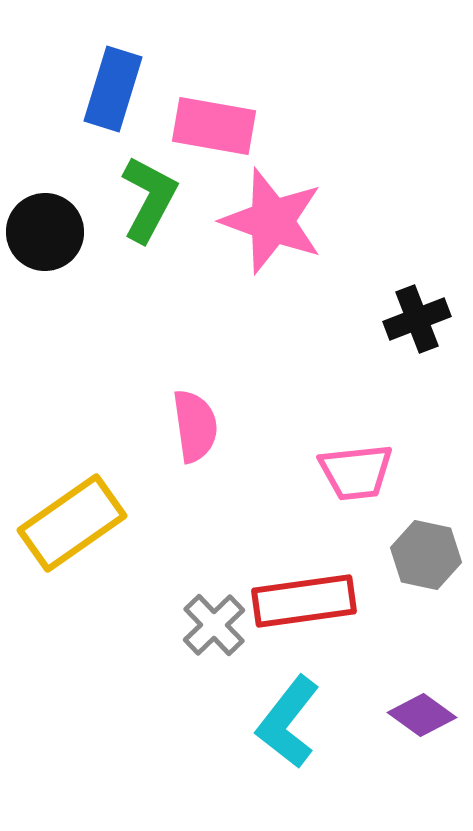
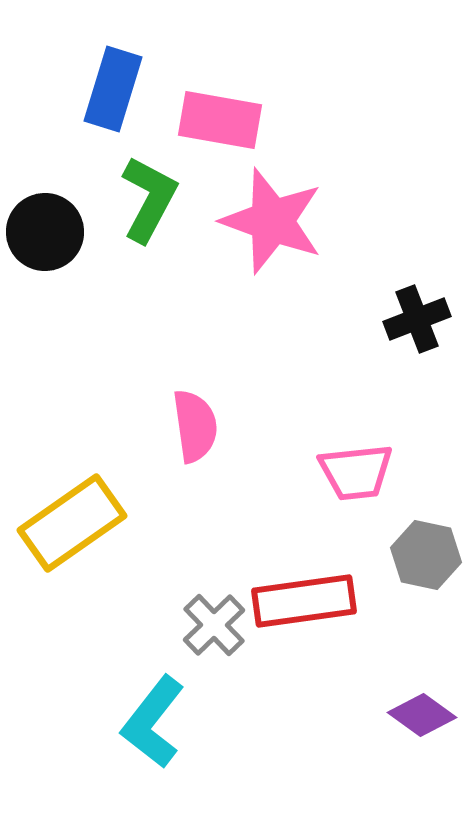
pink rectangle: moved 6 px right, 6 px up
cyan L-shape: moved 135 px left
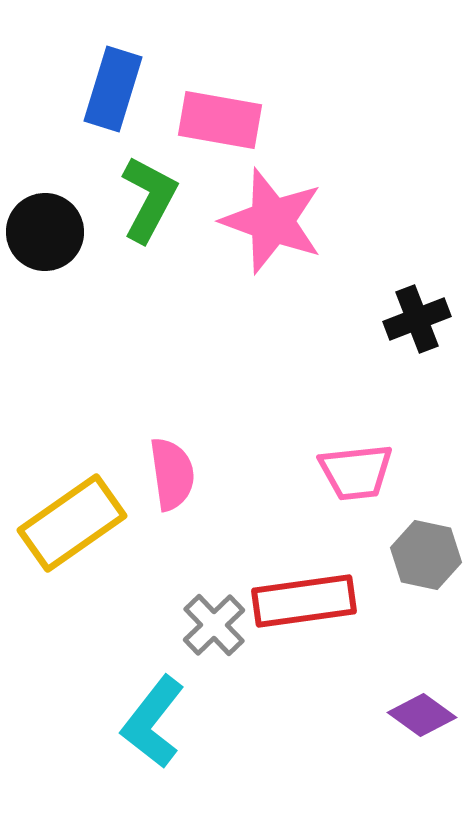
pink semicircle: moved 23 px left, 48 px down
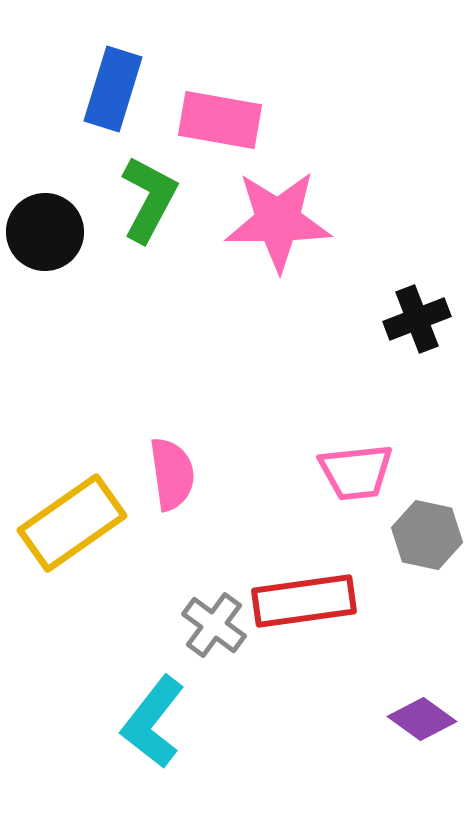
pink star: moved 6 px right; rotated 20 degrees counterclockwise
gray hexagon: moved 1 px right, 20 px up
gray cross: rotated 10 degrees counterclockwise
purple diamond: moved 4 px down
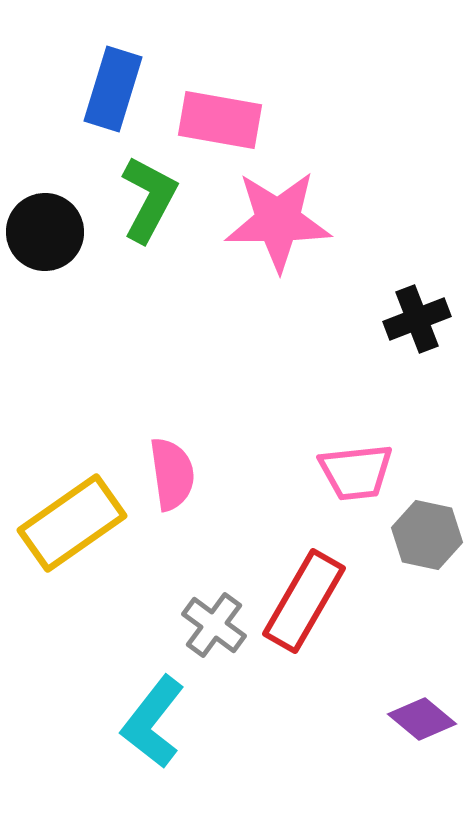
red rectangle: rotated 52 degrees counterclockwise
purple diamond: rotated 4 degrees clockwise
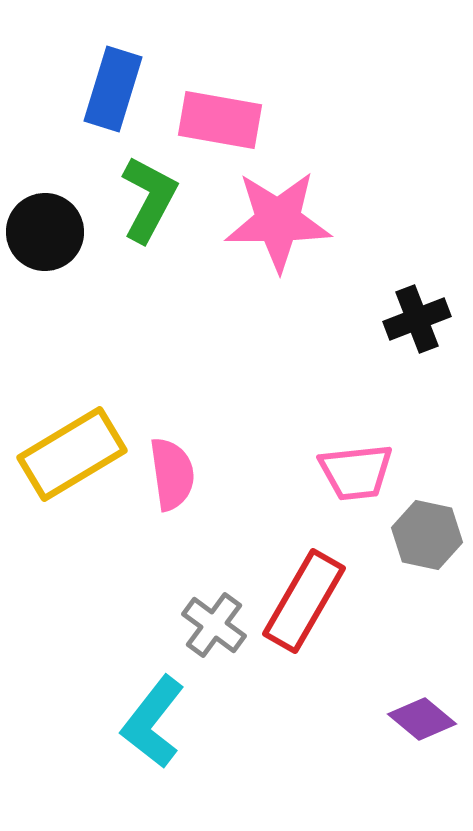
yellow rectangle: moved 69 px up; rotated 4 degrees clockwise
